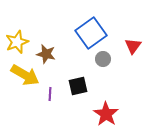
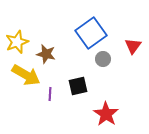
yellow arrow: moved 1 px right
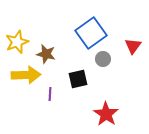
yellow arrow: rotated 32 degrees counterclockwise
black square: moved 7 px up
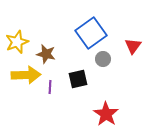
purple line: moved 7 px up
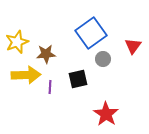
brown star: rotated 18 degrees counterclockwise
